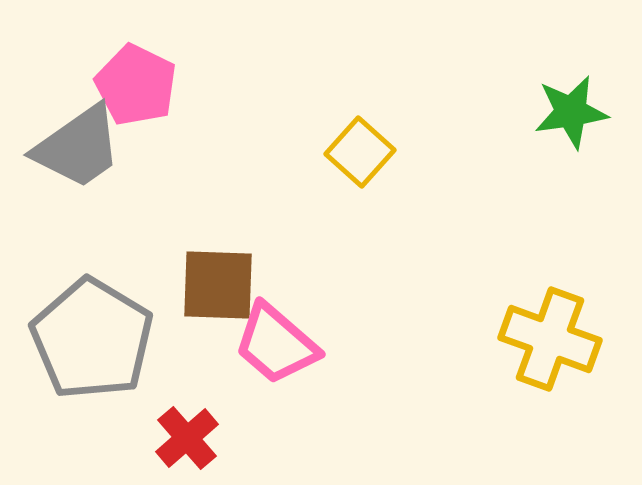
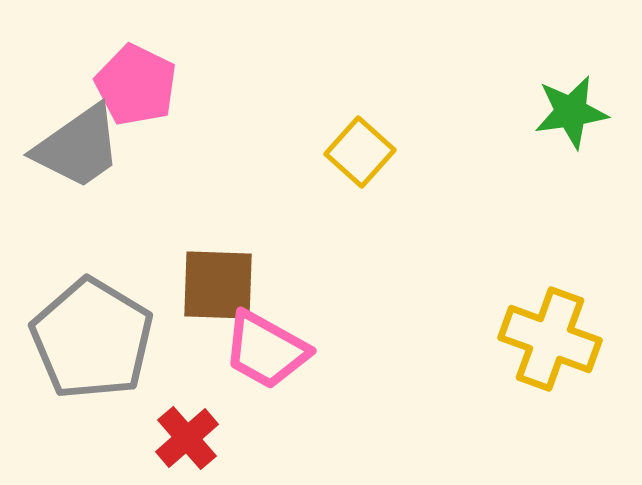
pink trapezoid: moved 10 px left, 6 px down; rotated 12 degrees counterclockwise
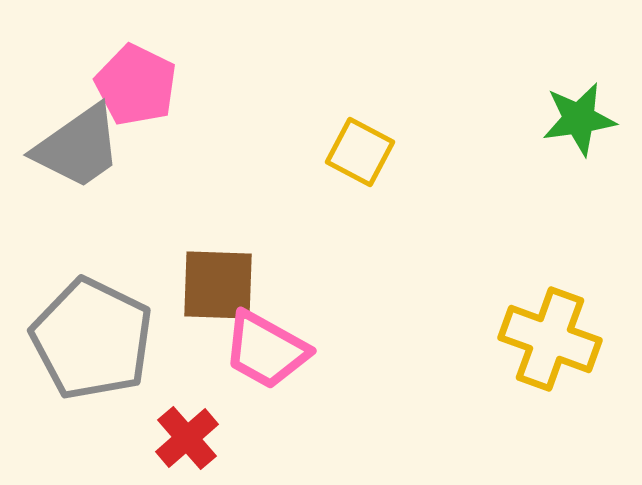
green star: moved 8 px right, 7 px down
yellow square: rotated 14 degrees counterclockwise
gray pentagon: rotated 5 degrees counterclockwise
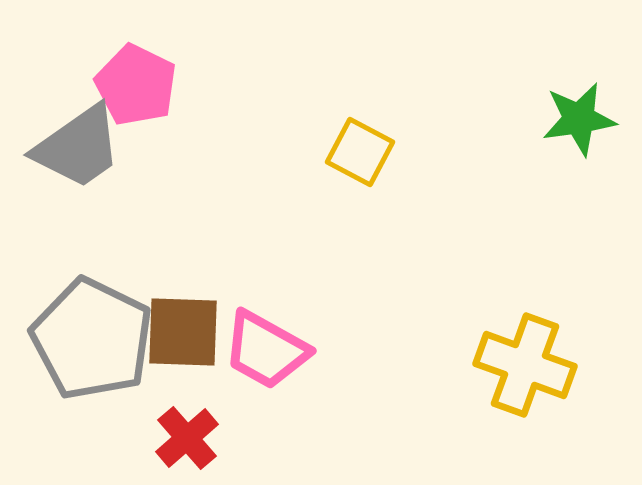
brown square: moved 35 px left, 47 px down
yellow cross: moved 25 px left, 26 px down
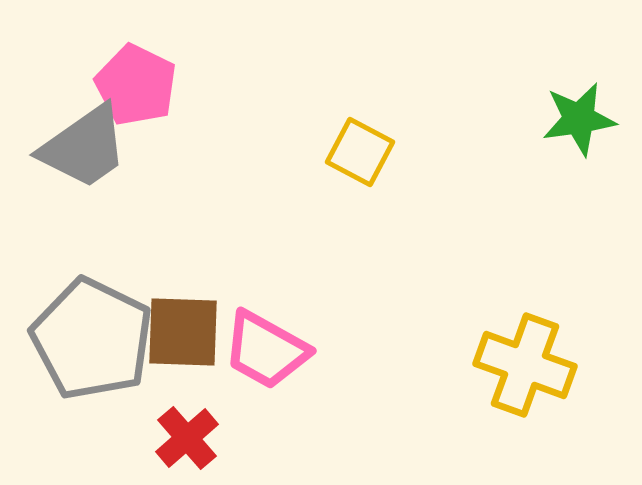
gray trapezoid: moved 6 px right
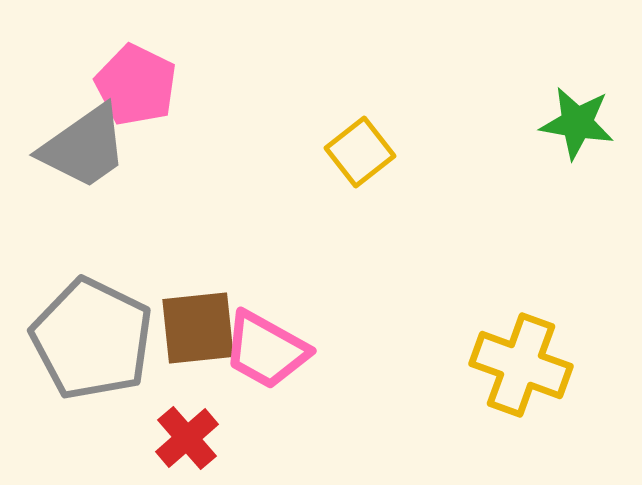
green star: moved 2 px left, 4 px down; rotated 18 degrees clockwise
yellow square: rotated 24 degrees clockwise
brown square: moved 15 px right, 4 px up; rotated 8 degrees counterclockwise
yellow cross: moved 4 px left
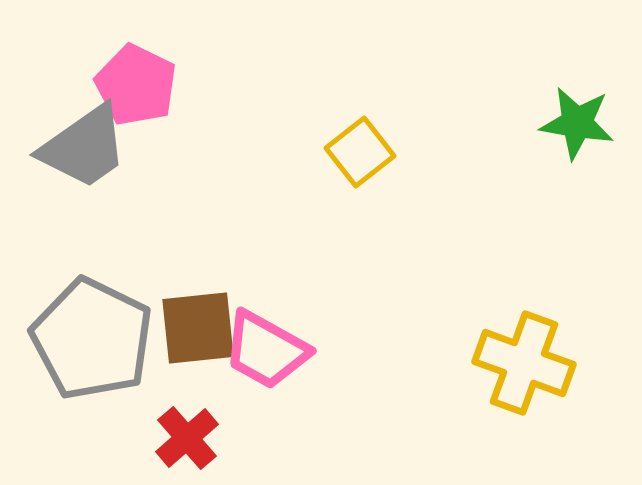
yellow cross: moved 3 px right, 2 px up
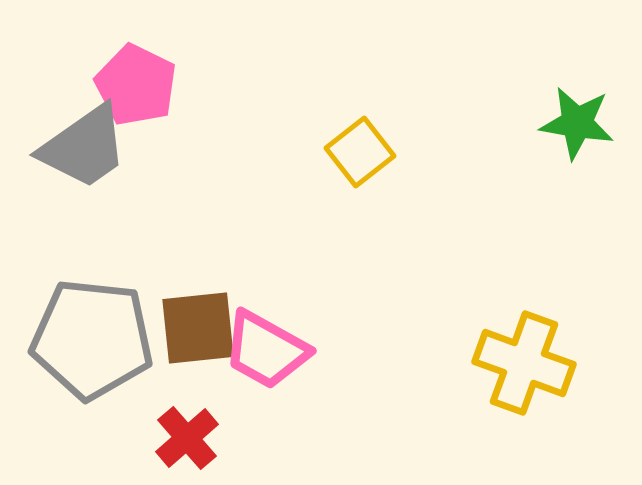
gray pentagon: rotated 20 degrees counterclockwise
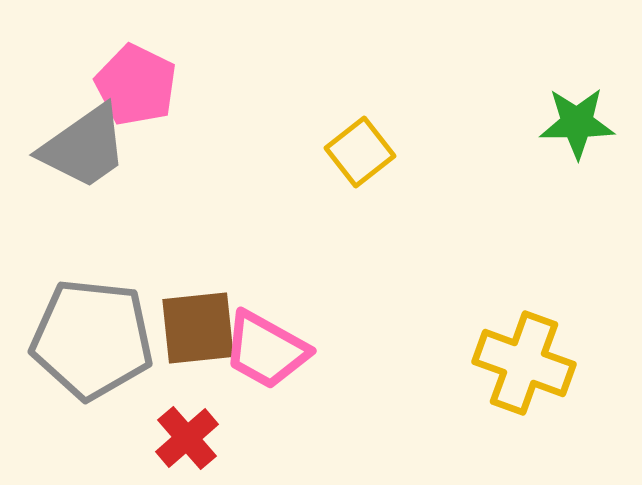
green star: rotated 10 degrees counterclockwise
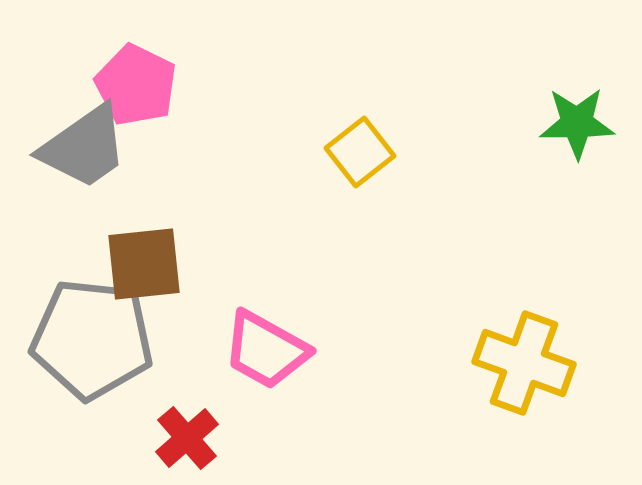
brown square: moved 54 px left, 64 px up
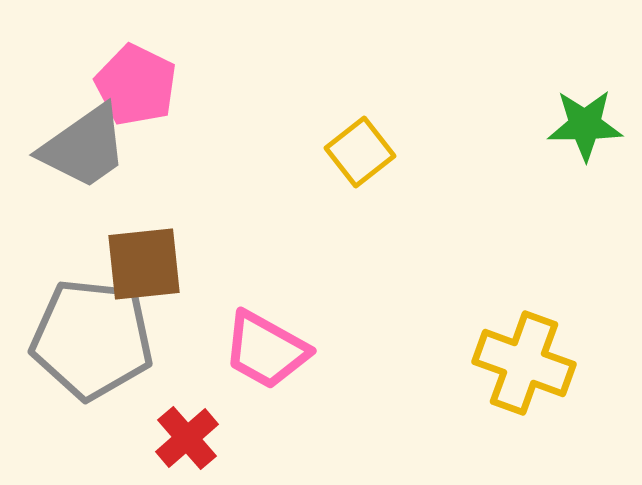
green star: moved 8 px right, 2 px down
